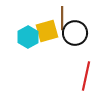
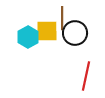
yellow square: rotated 15 degrees clockwise
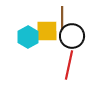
black circle: moved 3 px left, 3 px down
red line: moved 17 px left, 11 px up
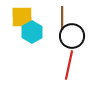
yellow square: moved 25 px left, 14 px up
cyan hexagon: moved 4 px right, 5 px up
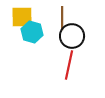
cyan hexagon: rotated 15 degrees counterclockwise
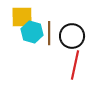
brown line: moved 13 px left, 15 px down
red line: moved 6 px right
